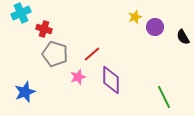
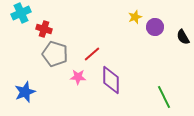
pink star: rotated 21 degrees clockwise
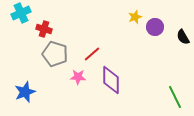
green line: moved 11 px right
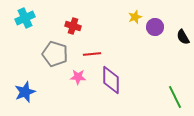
cyan cross: moved 4 px right, 5 px down
red cross: moved 29 px right, 3 px up
red line: rotated 36 degrees clockwise
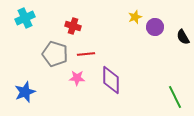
red line: moved 6 px left
pink star: moved 1 px left, 1 px down
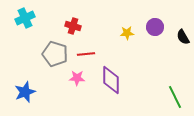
yellow star: moved 8 px left, 16 px down; rotated 16 degrees clockwise
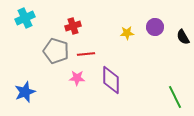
red cross: rotated 35 degrees counterclockwise
gray pentagon: moved 1 px right, 3 px up
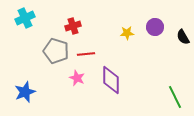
pink star: rotated 21 degrees clockwise
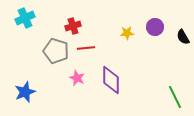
red line: moved 6 px up
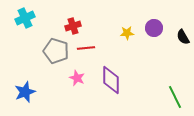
purple circle: moved 1 px left, 1 px down
